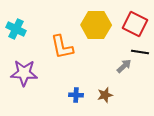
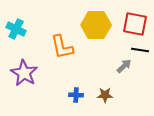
red square: rotated 15 degrees counterclockwise
black line: moved 2 px up
purple star: rotated 28 degrees clockwise
brown star: rotated 14 degrees clockwise
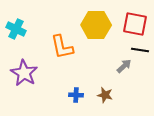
brown star: rotated 14 degrees clockwise
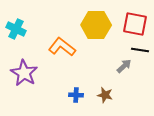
orange L-shape: rotated 140 degrees clockwise
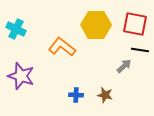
purple star: moved 3 px left, 3 px down; rotated 12 degrees counterclockwise
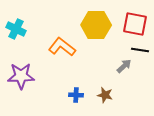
purple star: rotated 20 degrees counterclockwise
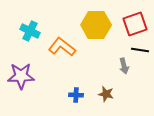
red square: rotated 30 degrees counterclockwise
cyan cross: moved 14 px right, 2 px down
gray arrow: rotated 119 degrees clockwise
brown star: moved 1 px right, 1 px up
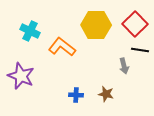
red square: rotated 25 degrees counterclockwise
purple star: rotated 24 degrees clockwise
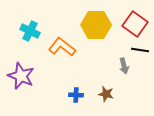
red square: rotated 10 degrees counterclockwise
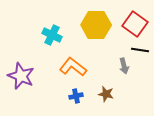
cyan cross: moved 22 px right, 4 px down
orange L-shape: moved 11 px right, 20 px down
blue cross: moved 1 px down; rotated 16 degrees counterclockwise
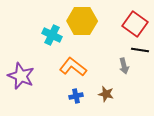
yellow hexagon: moved 14 px left, 4 px up
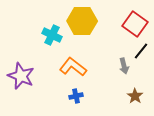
black line: moved 1 px right, 1 px down; rotated 60 degrees counterclockwise
brown star: moved 29 px right, 2 px down; rotated 21 degrees clockwise
